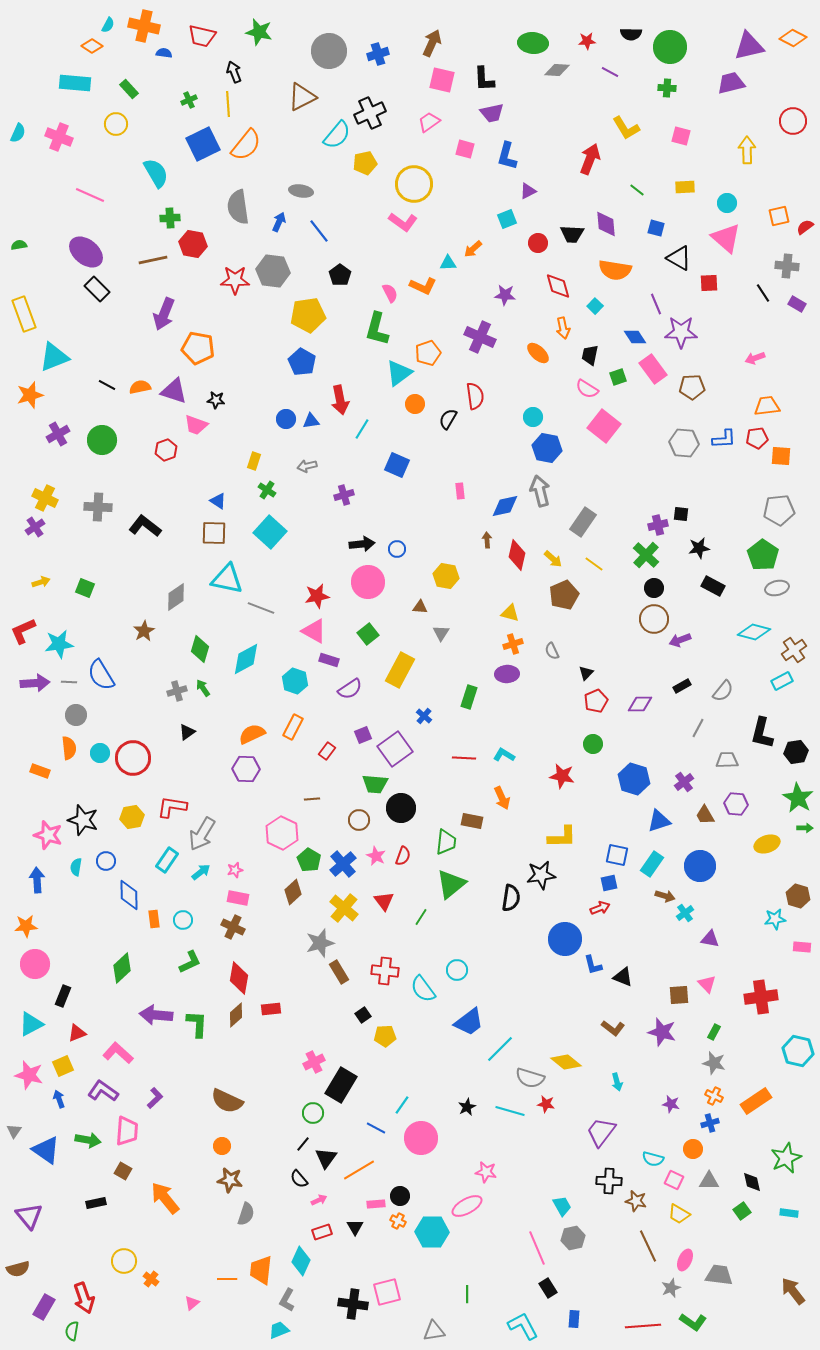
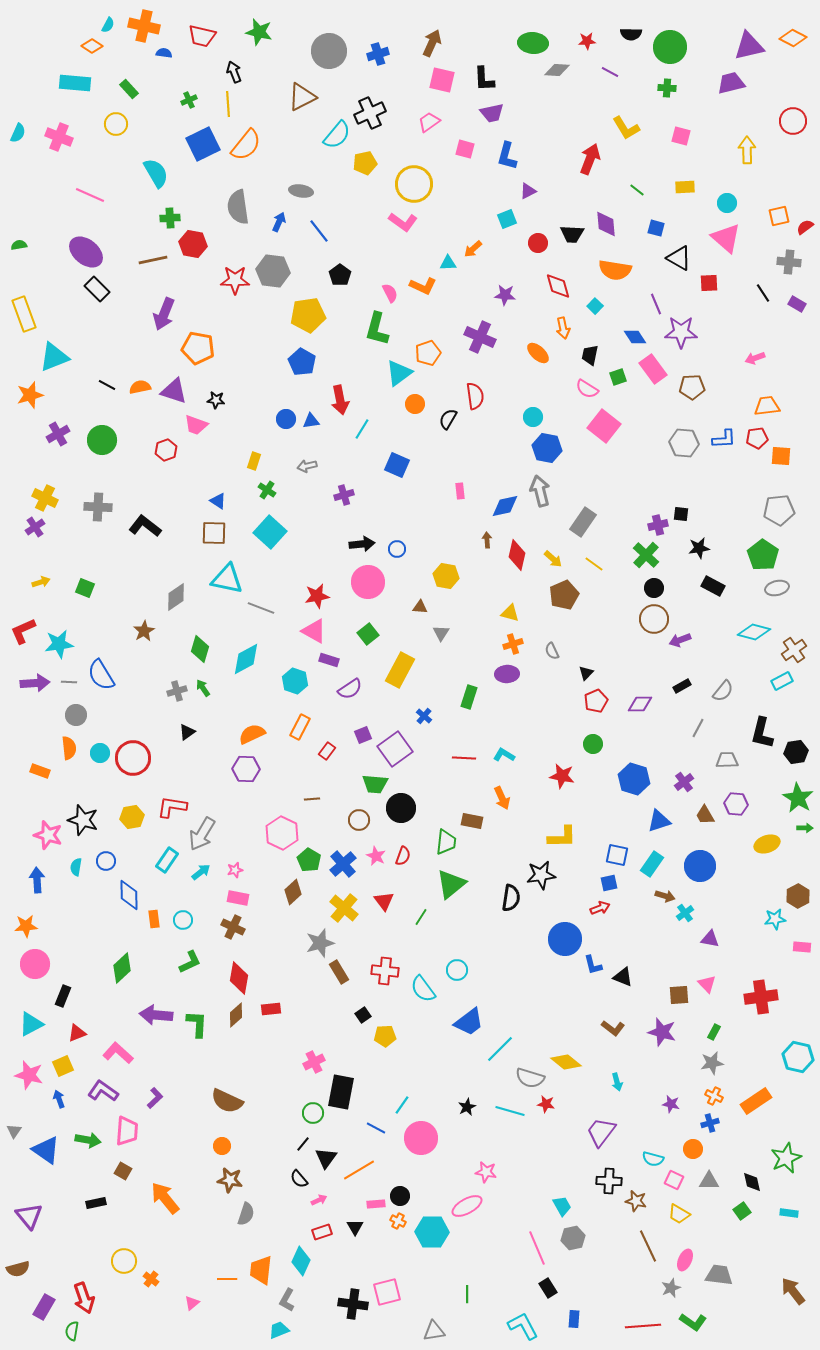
gray cross at (787, 266): moved 2 px right, 4 px up
orange rectangle at (293, 727): moved 7 px right
brown hexagon at (798, 896): rotated 15 degrees clockwise
cyan hexagon at (798, 1051): moved 6 px down
gray star at (714, 1063): moved 2 px left; rotated 25 degrees counterclockwise
black rectangle at (341, 1085): moved 7 px down; rotated 20 degrees counterclockwise
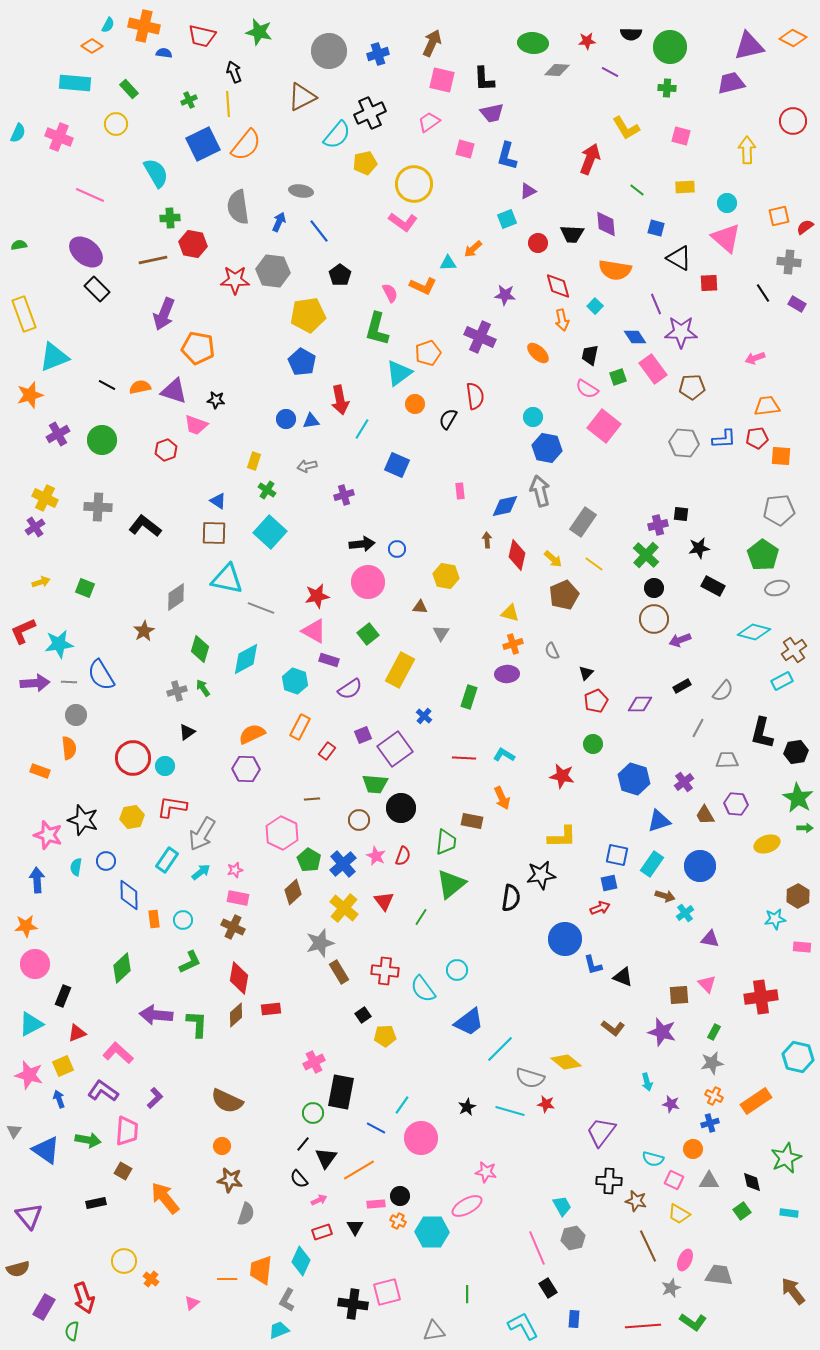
orange arrow at (563, 328): moved 1 px left, 8 px up
cyan circle at (100, 753): moved 65 px right, 13 px down
cyan arrow at (617, 1082): moved 30 px right
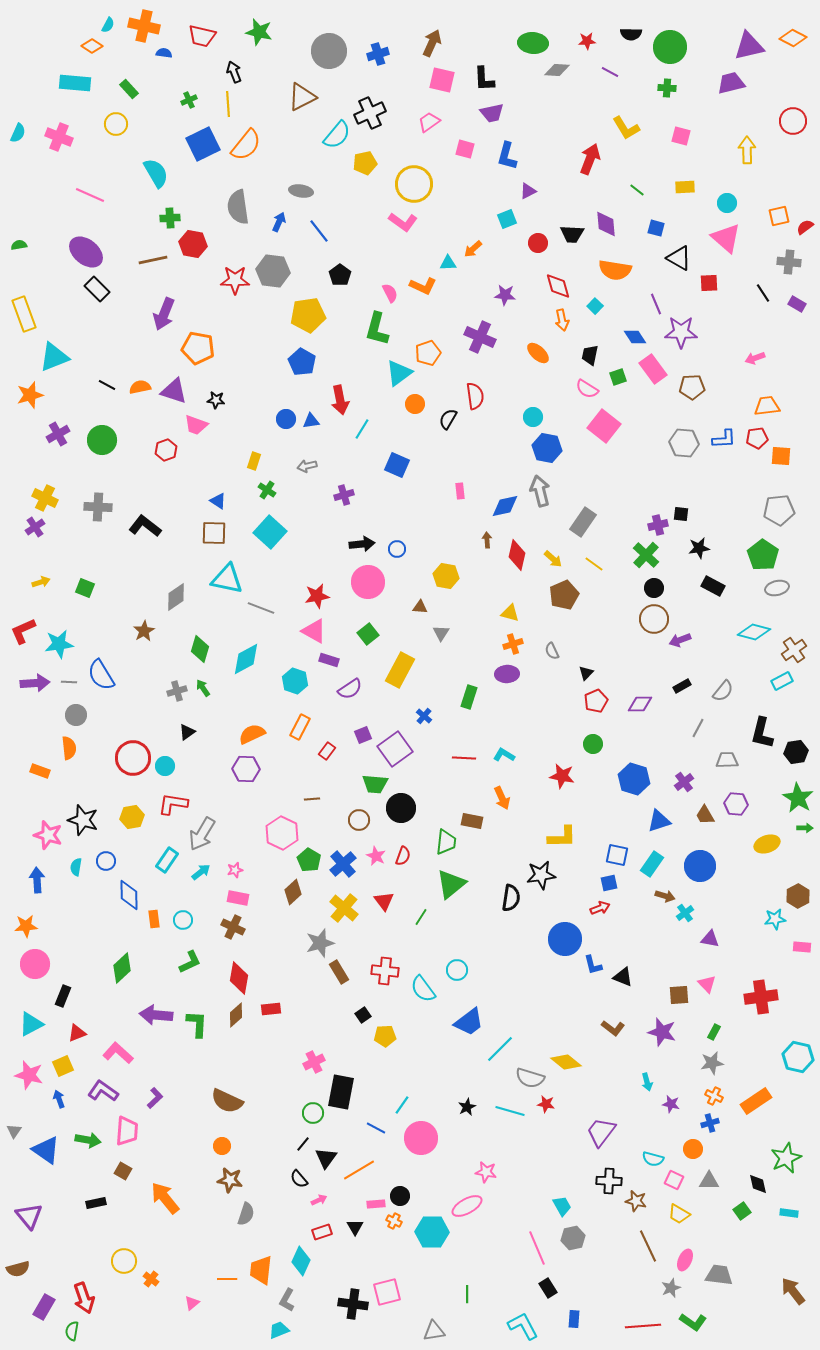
red L-shape at (172, 807): moved 1 px right, 3 px up
black diamond at (752, 1182): moved 6 px right, 2 px down
orange cross at (398, 1221): moved 4 px left
